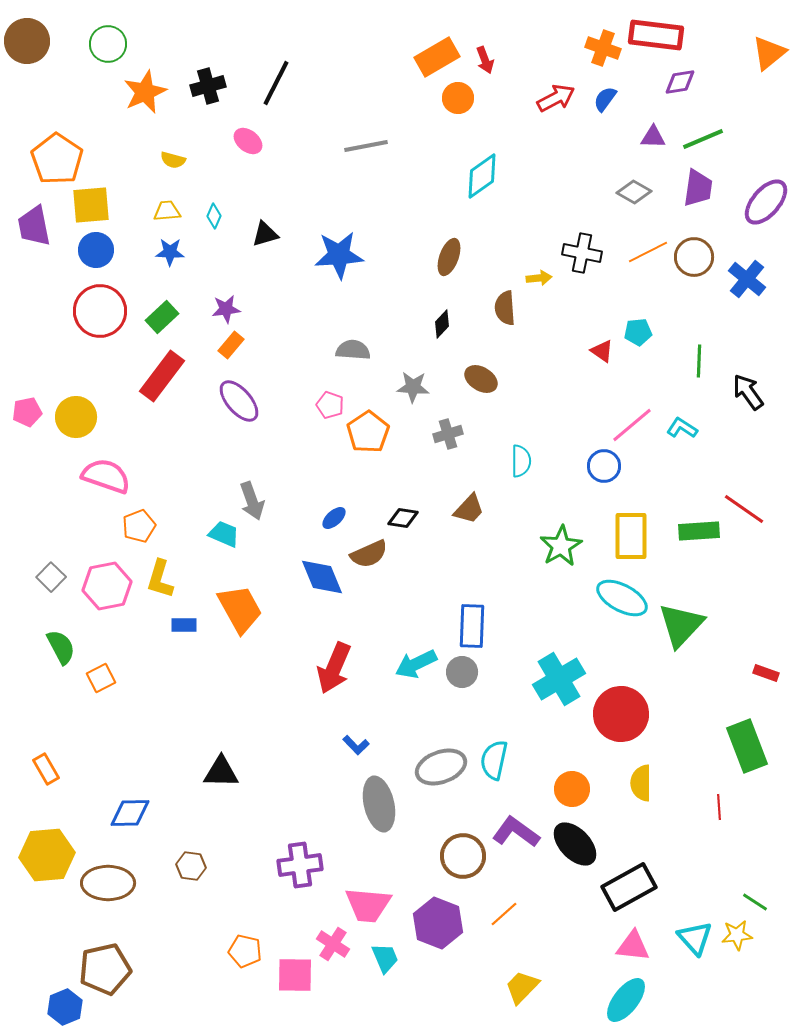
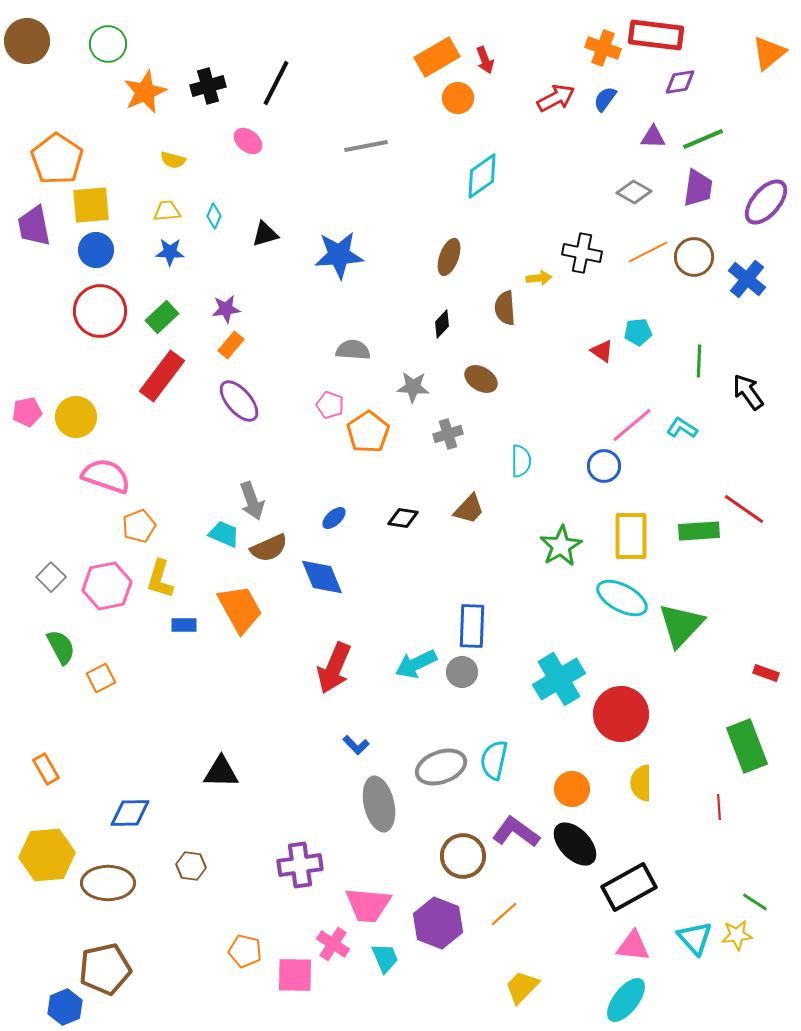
brown semicircle at (369, 554): moved 100 px left, 6 px up
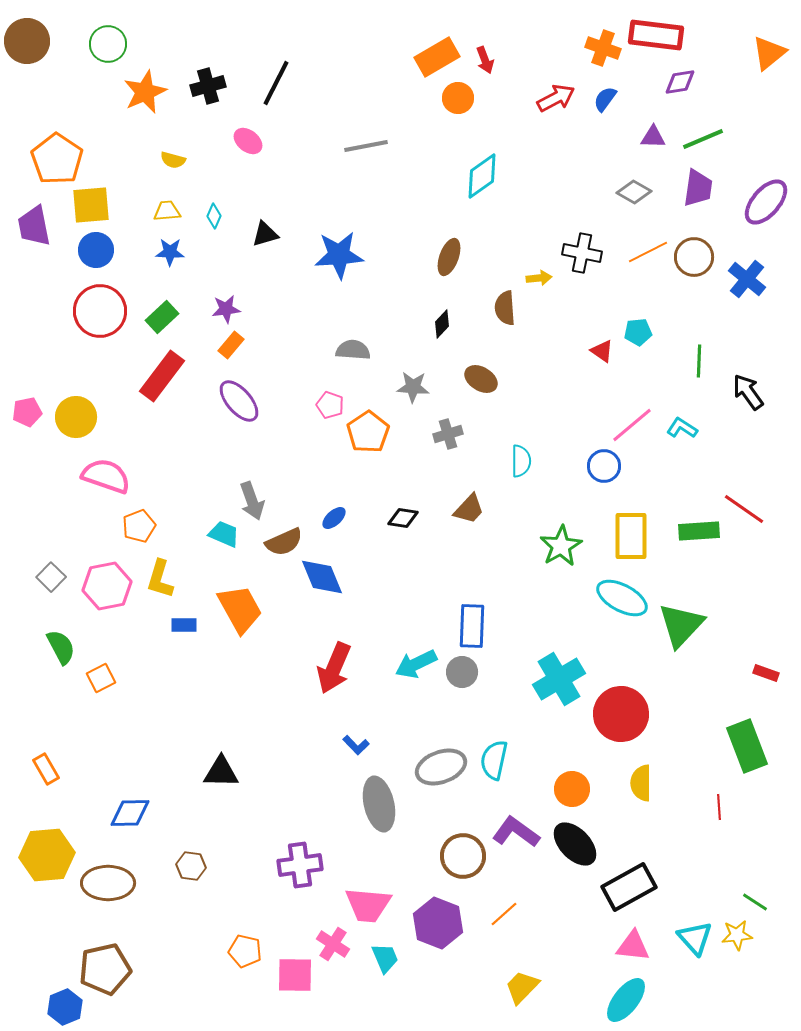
brown semicircle at (269, 548): moved 15 px right, 6 px up
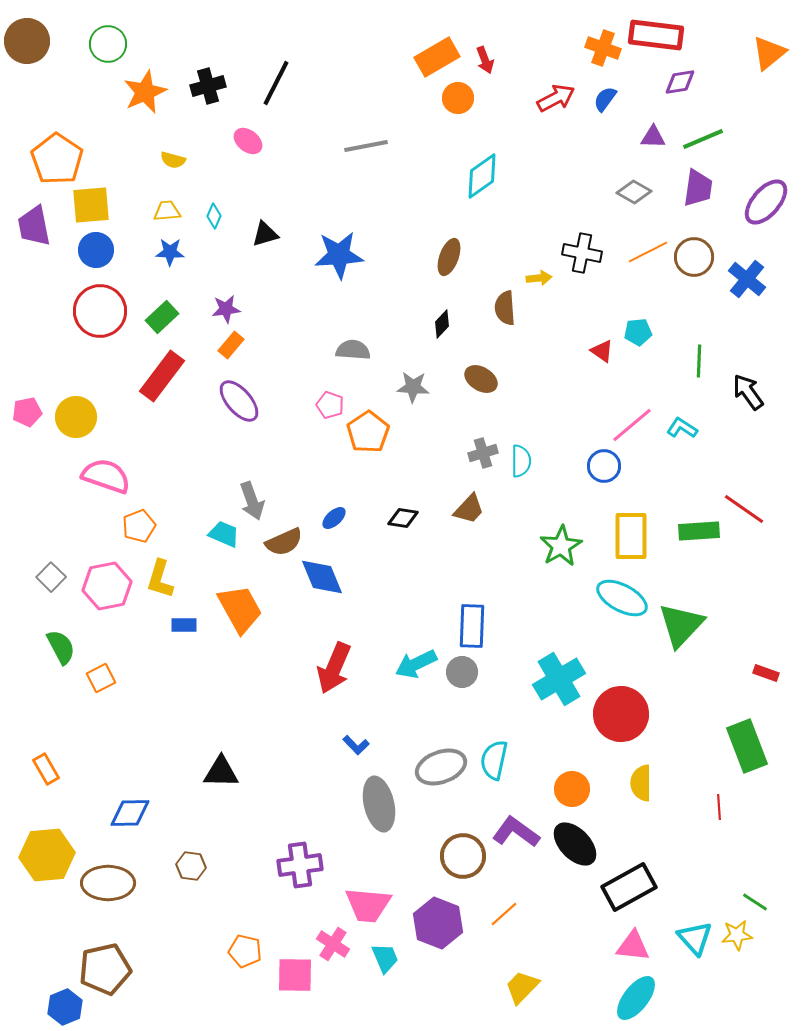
gray cross at (448, 434): moved 35 px right, 19 px down
cyan ellipse at (626, 1000): moved 10 px right, 2 px up
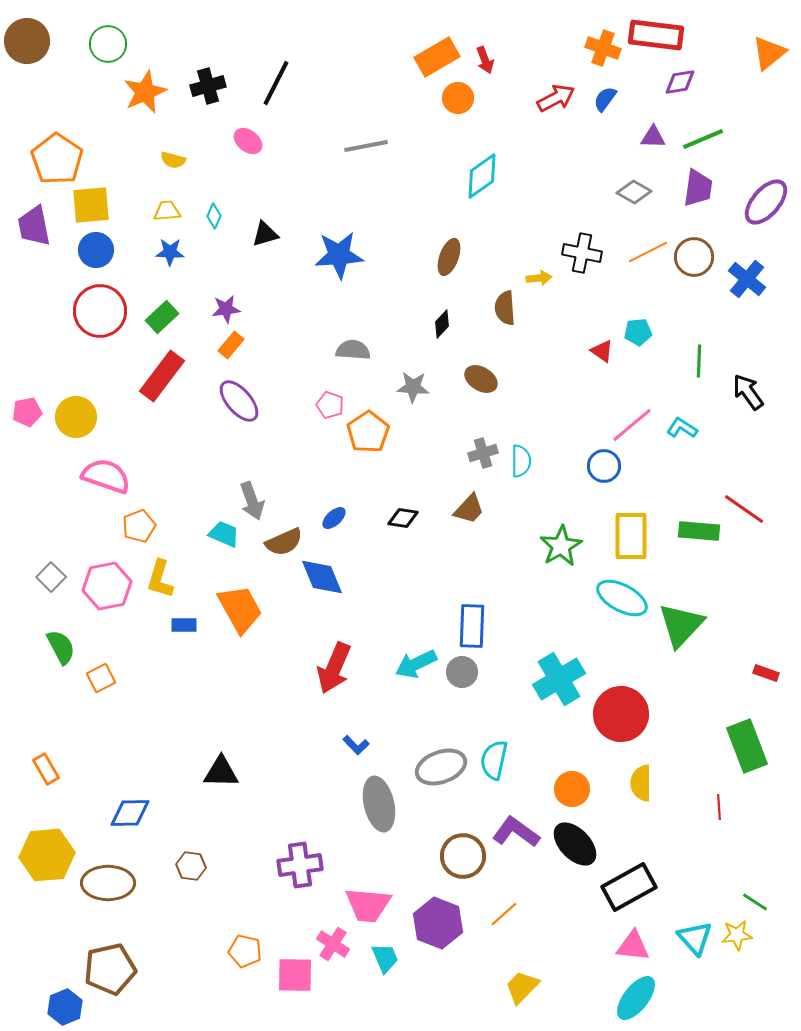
green rectangle at (699, 531): rotated 9 degrees clockwise
brown pentagon at (105, 969): moved 5 px right
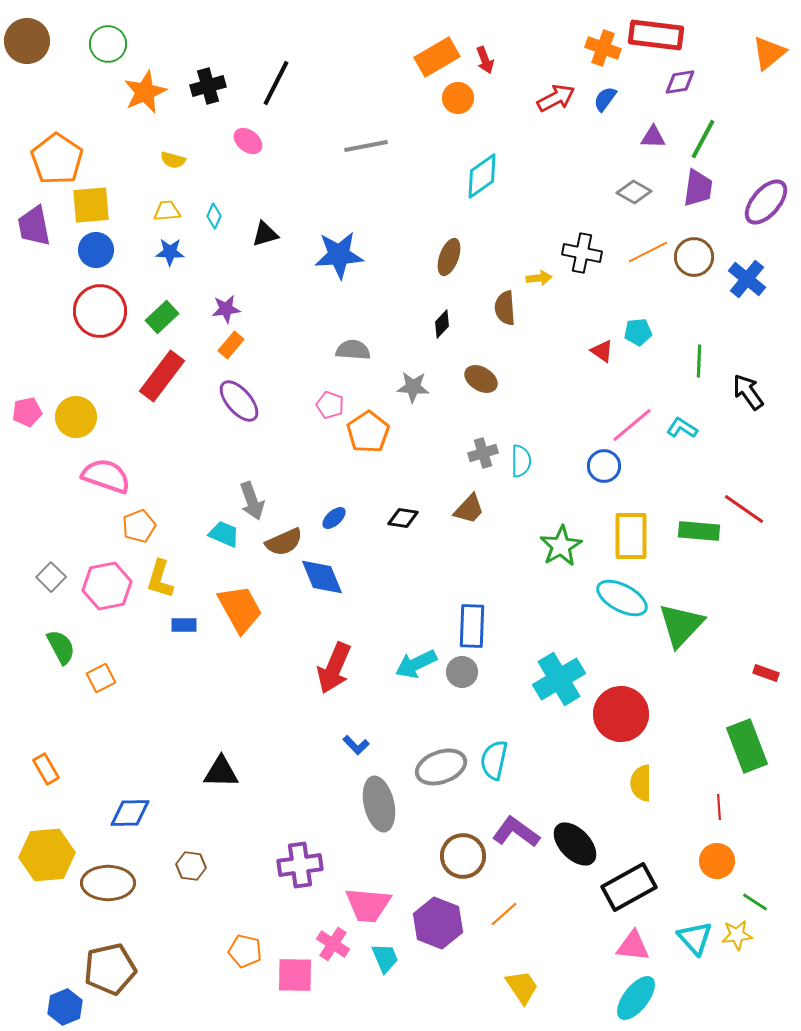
green line at (703, 139): rotated 39 degrees counterclockwise
orange circle at (572, 789): moved 145 px right, 72 px down
yellow trapezoid at (522, 987): rotated 102 degrees clockwise
